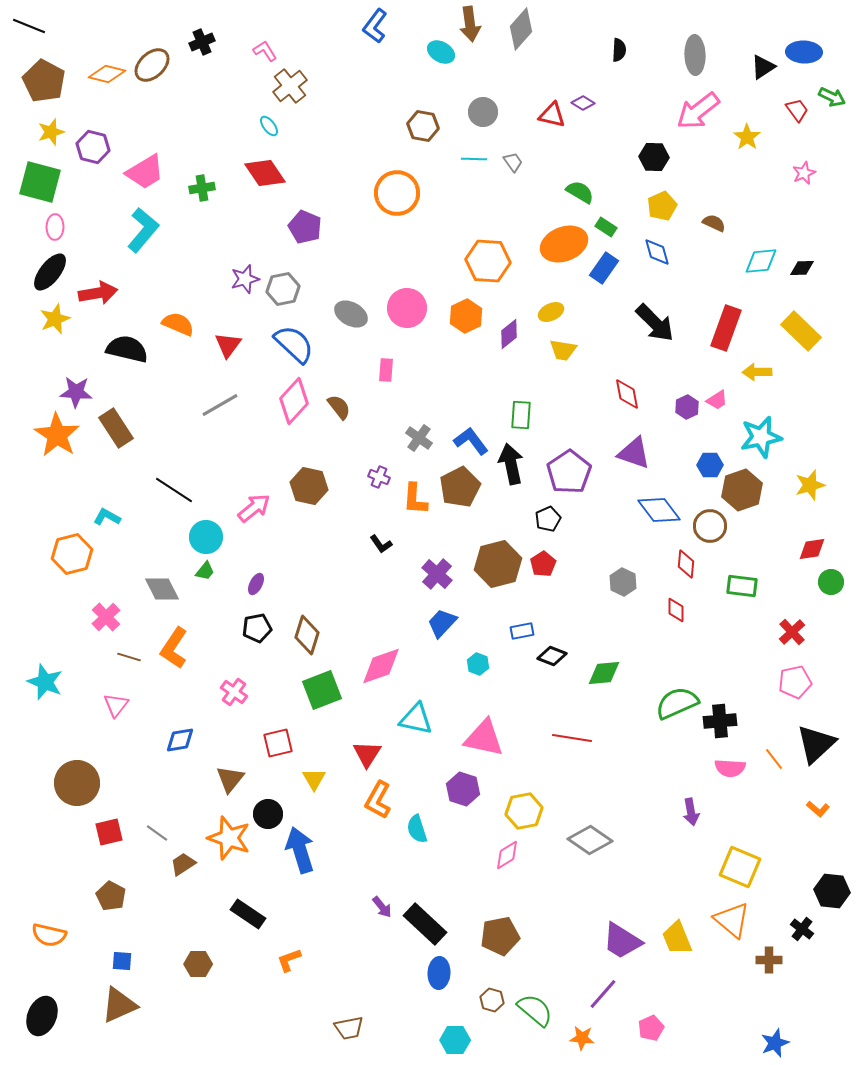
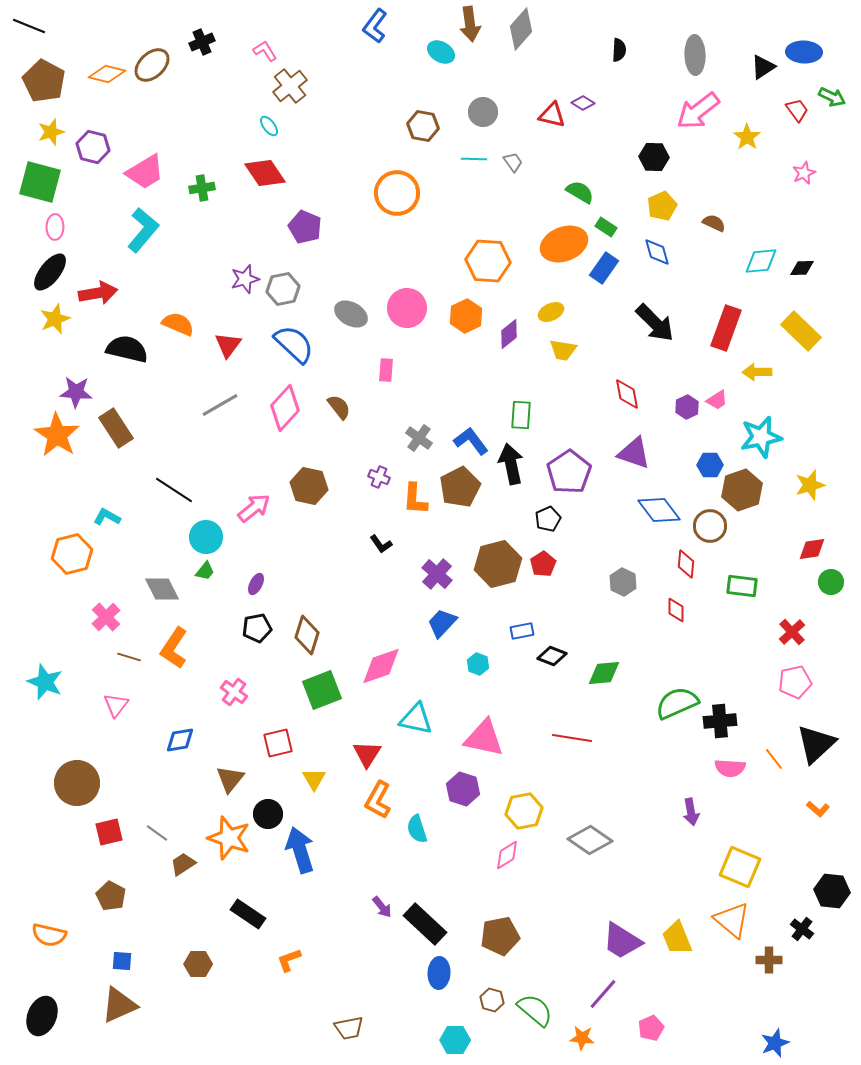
pink diamond at (294, 401): moved 9 px left, 7 px down
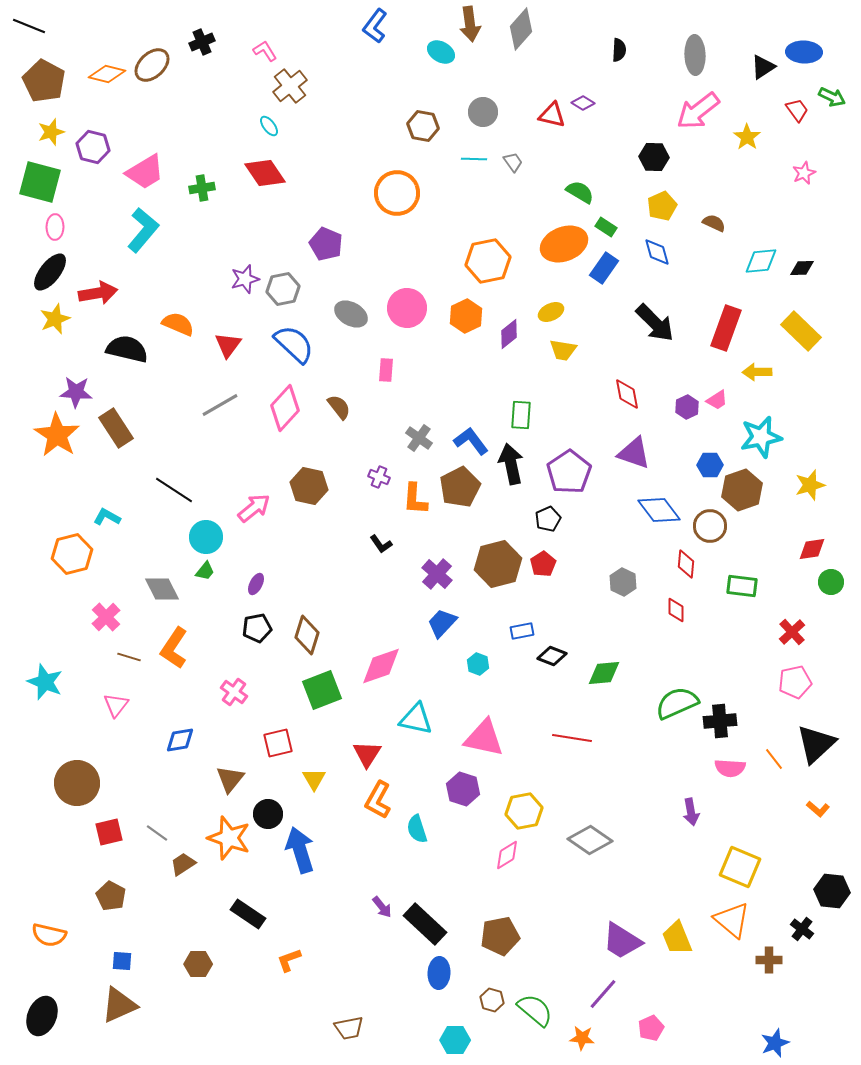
purple pentagon at (305, 227): moved 21 px right, 17 px down
orange hexagon at (488, 261): rotated 15 degrees counterclockwise
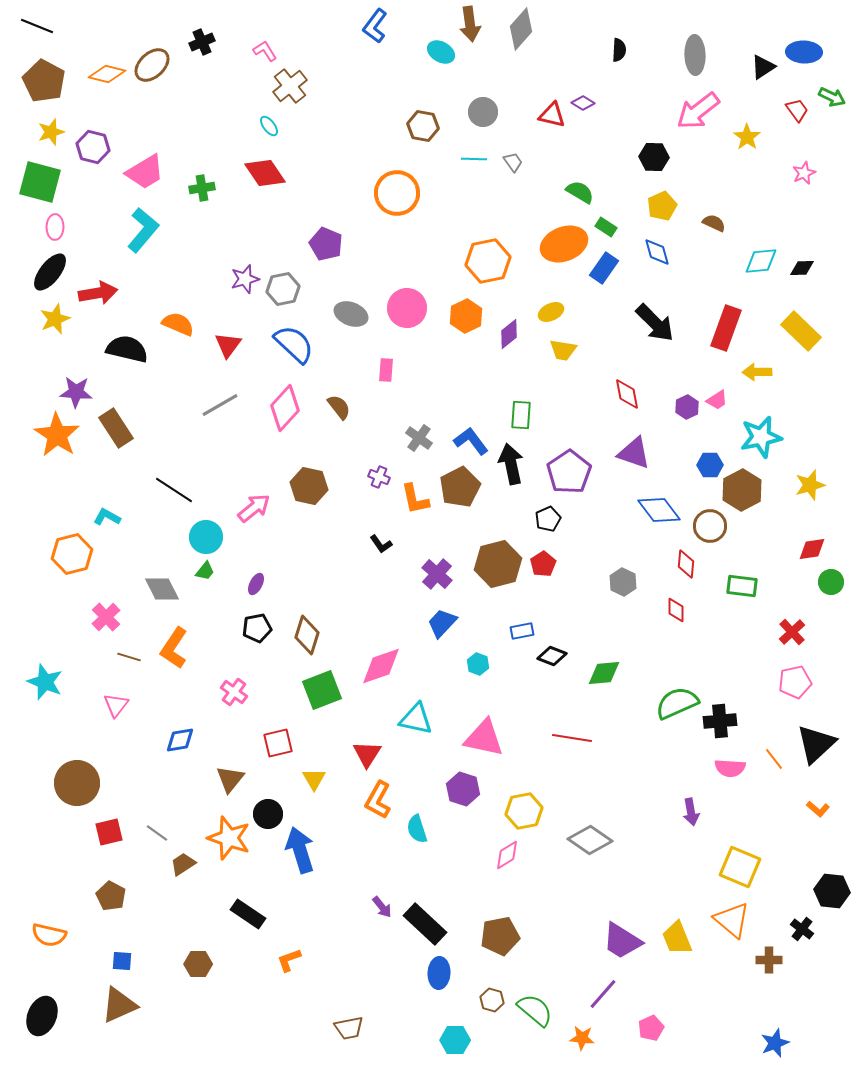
black line at (29, 26): moved 8 px right
gray ellipse at (351, 314): rotated 8 degrees counterclockwise
brown hexagon at (742, 490): rotated 9 degrees counterclockwise
orange L-shape at (415, 499): rotated 16 degrees counterclockwise
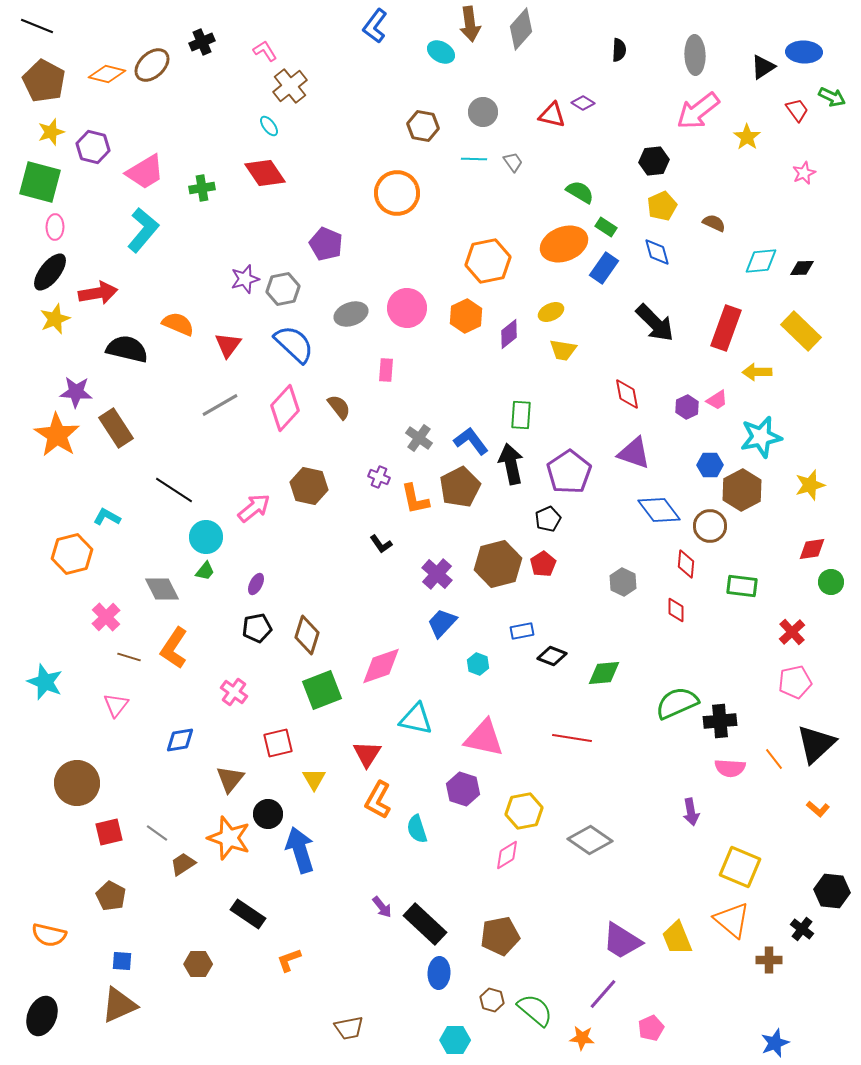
black hexagon at (654, 157): moved 4 px down; rotated 8 degrees counterclockwise
gray ellipse at (351, 314): rotated 40 degrees counterclockwise
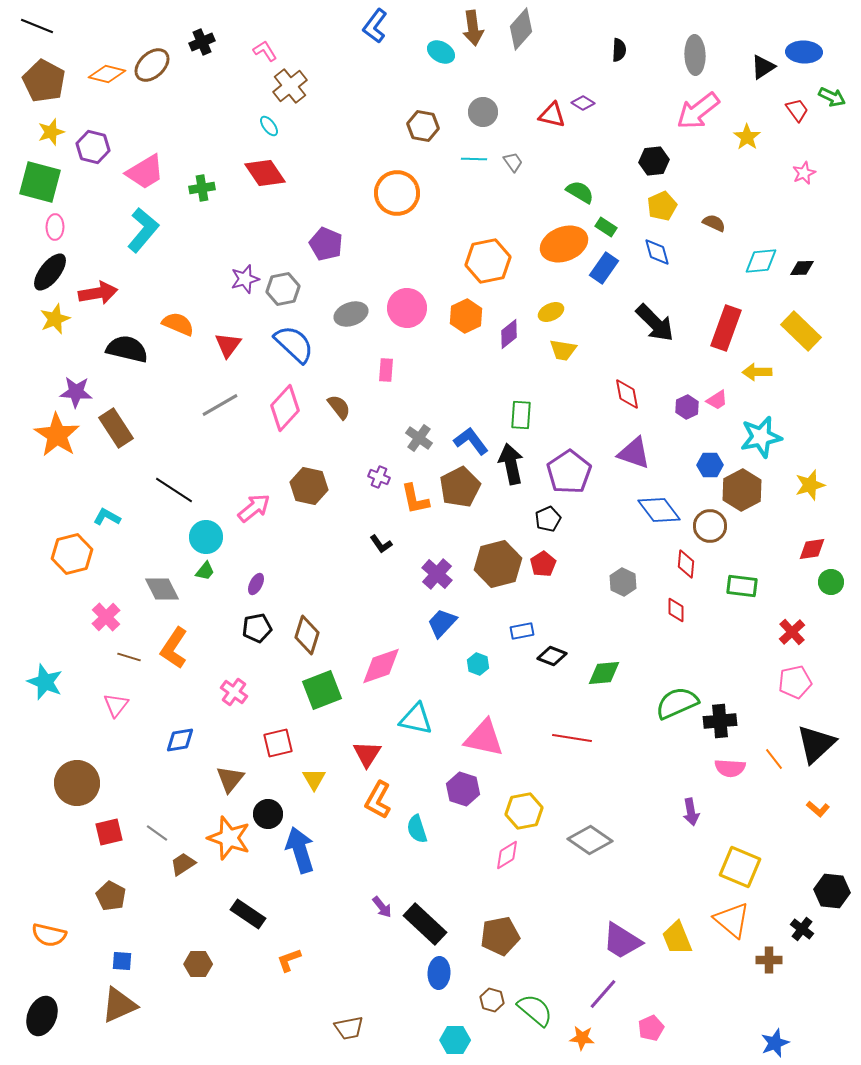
brown arrow at (470, 24): moved 3 px right, 4 px down
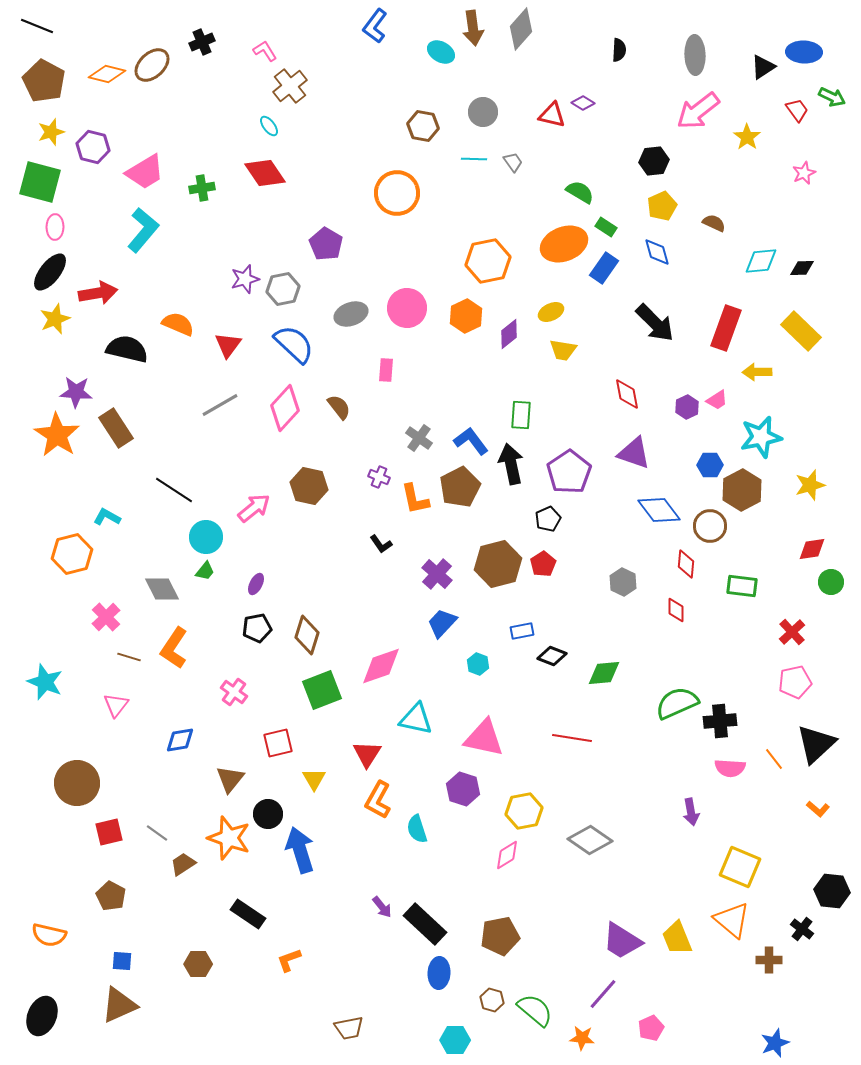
purple pentagon at (326, 244): rotated 8 degrees clockwise
